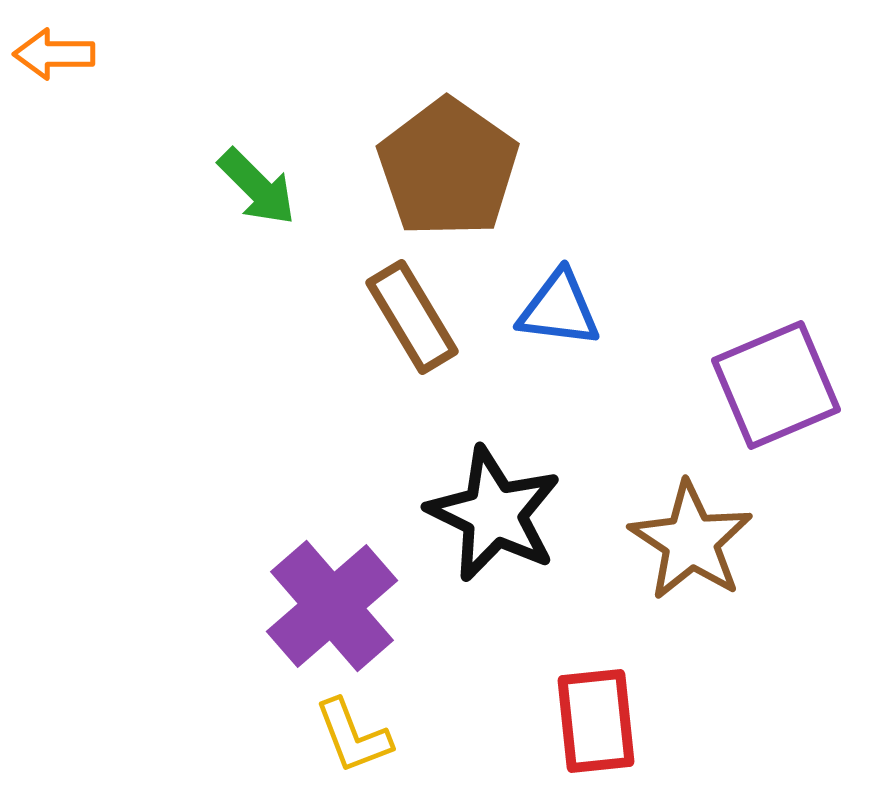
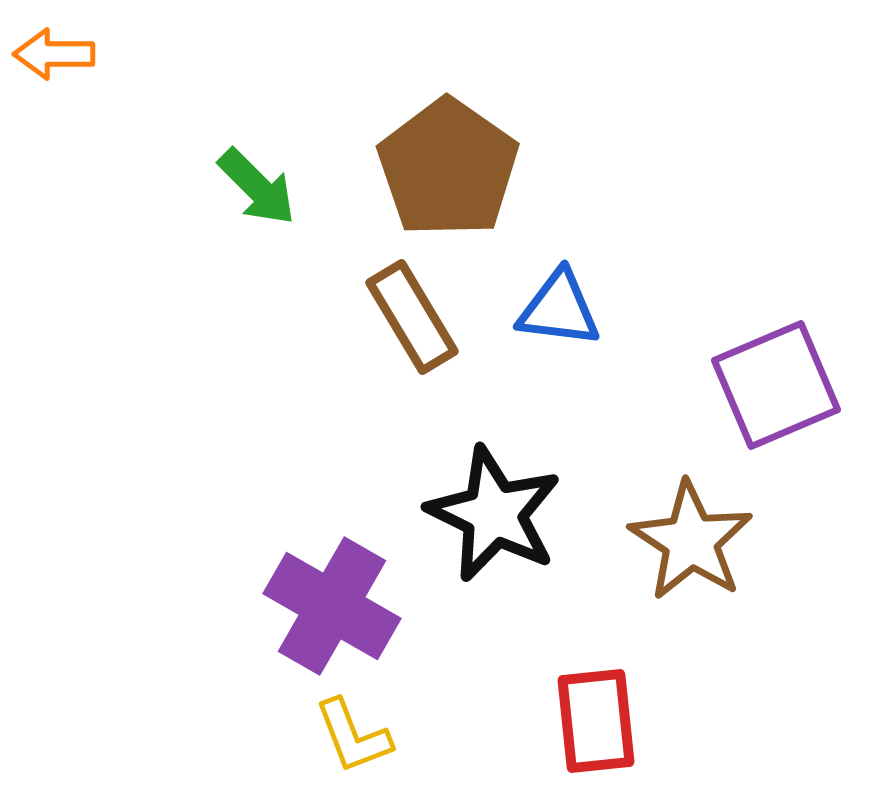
purple cross: rotated 19 degrees counterclockwise
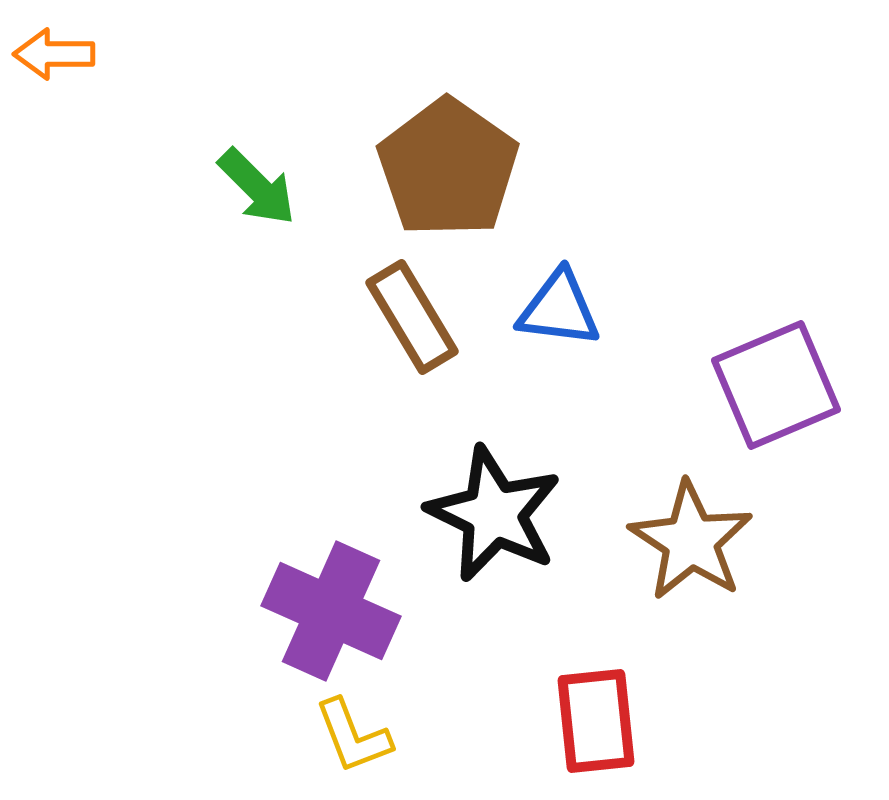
purple cross: moved 1 px left, 5 px down; rotated 6 degrees counterclockwise
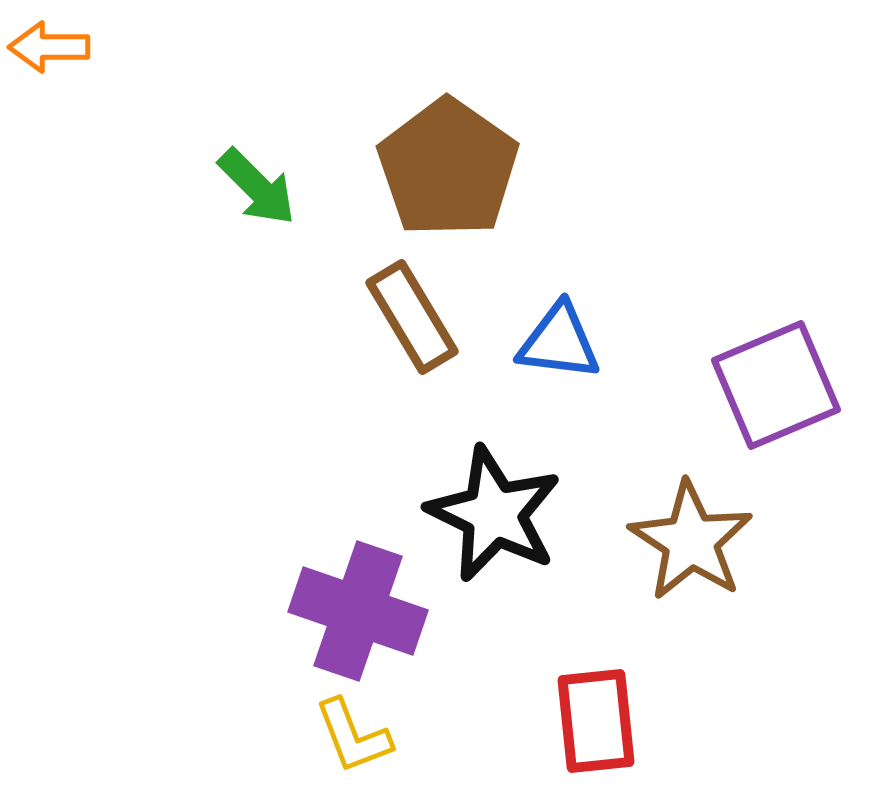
orange arrow: moved 5 px left, 7 px up
blue triangle: moved 33 px down
purple cross: moved 27 px right; rotated 5 degrees counterclockwise
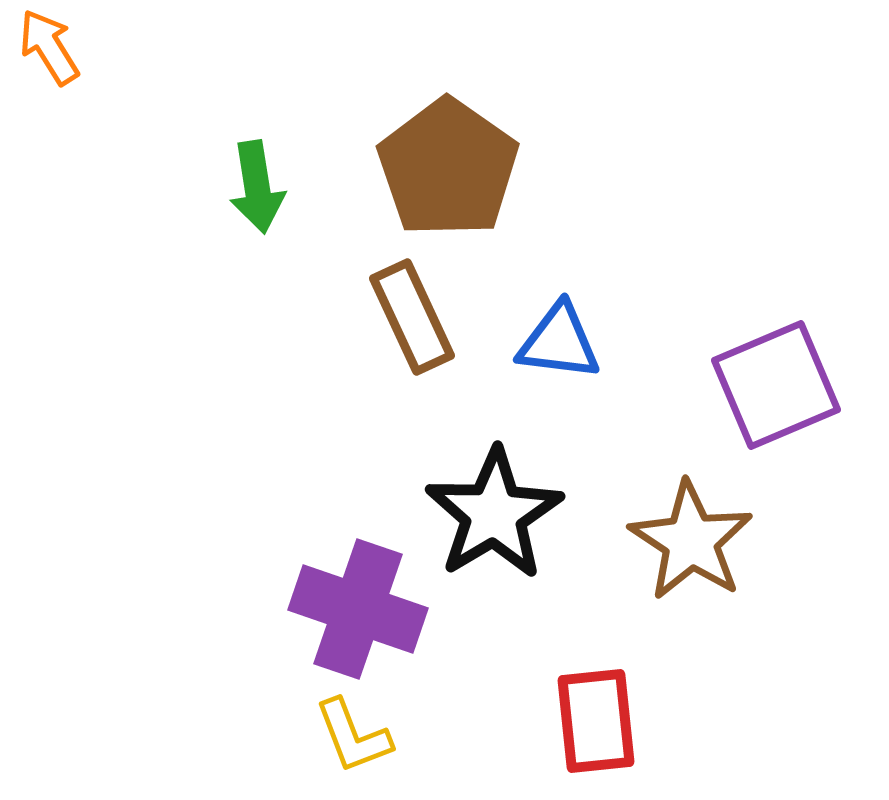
orange arrow: rotated 58 degrees clockwise
green arrow: rotated 36 degrees clockwise
brown rectangle: rotated 6 degrees clockwise
black star: rotated 15 degrees clockwise
purple cross: moved 2 px up
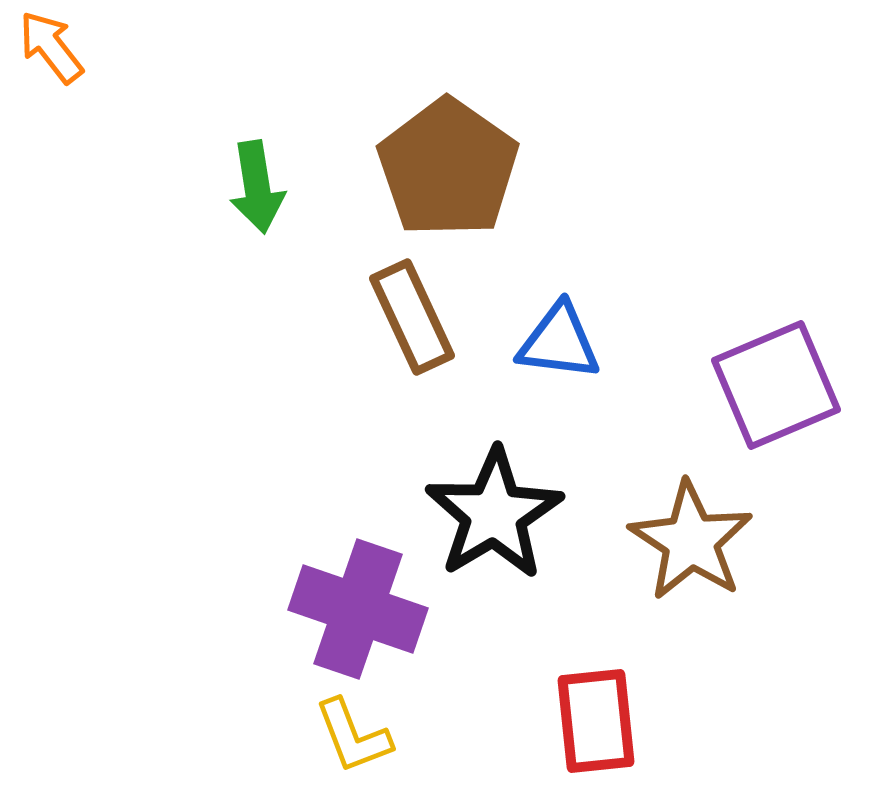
orange arrow: moved 2 px right; rotated 6 degrees counterclockwise
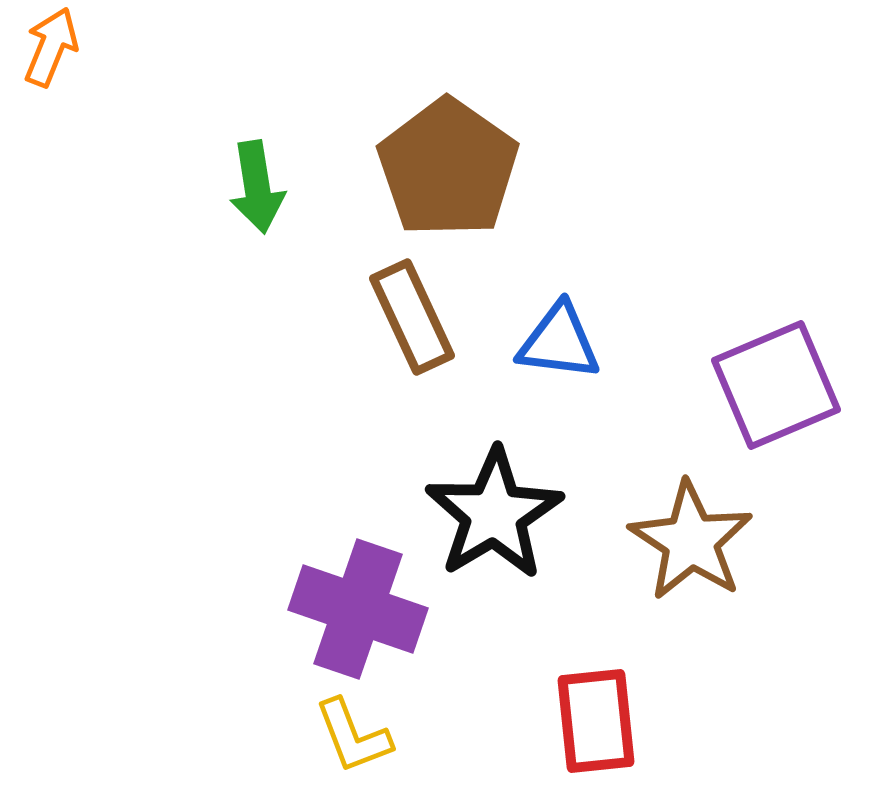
orange arrow: rotated 60 degrees clockwise
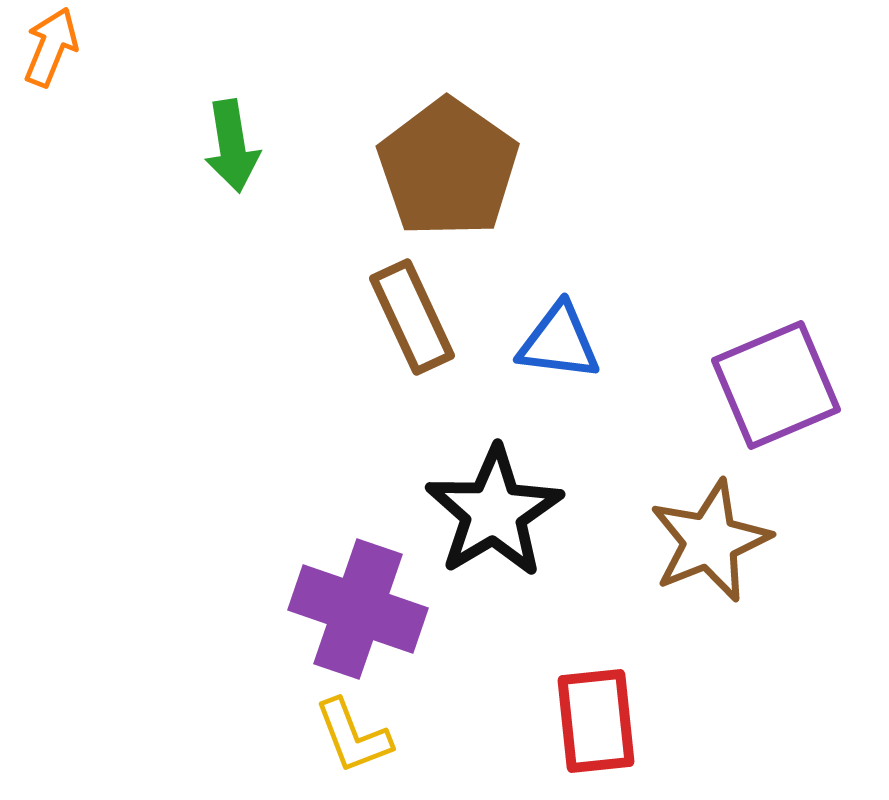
green arrow: moved 25 px left, 41 px up
black star: moved 2 px up
brown star: moved 19 px right; rotated 17 degrees clockwise
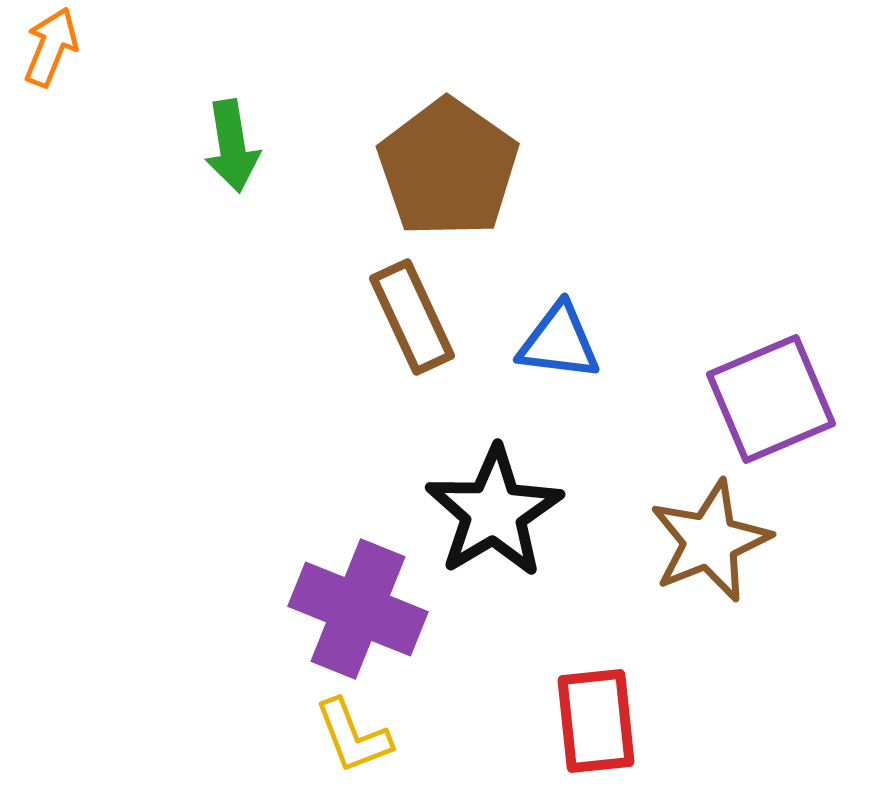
purple square: moved 5 px left, 14 px down
purple cross: rotated 3 degrees clockwise
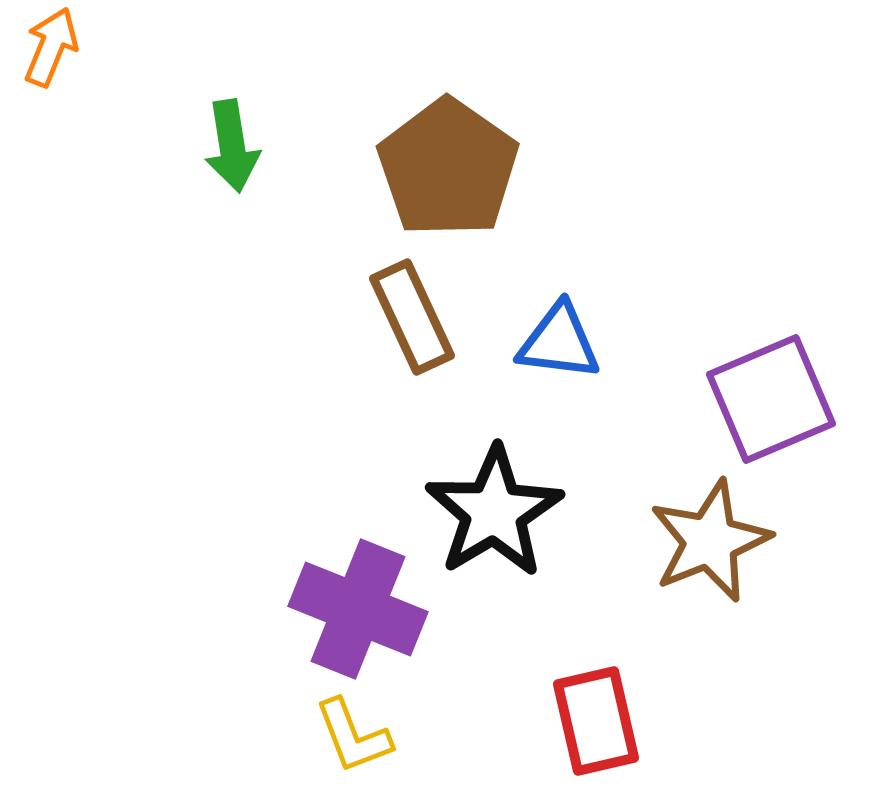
red rectangle: rotated 7 degrees counterclockwise
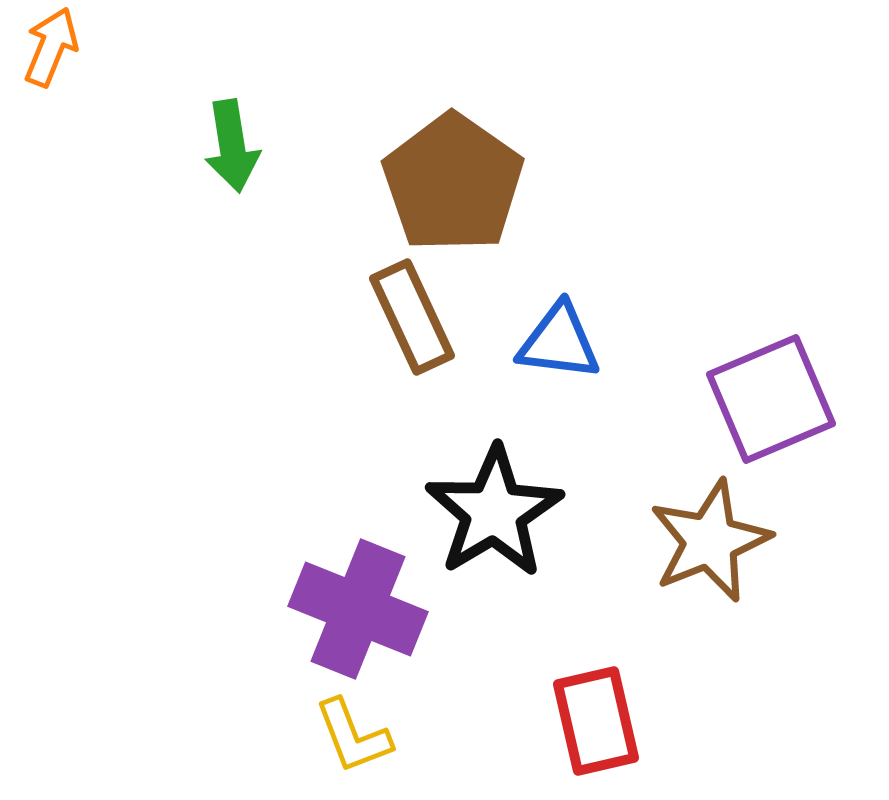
brown pentagon: moved 5 px right, 15 px down
